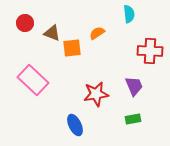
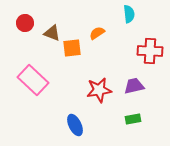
purple trapezoid: rotated 80 degrees counterclockwise
red star: moved 3 px right, 4 px up
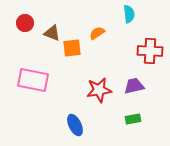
pink rectangle: rotated 32 degrees counterclockwise
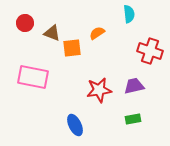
red cross: rotated 15 degrees clockwise
pink rectangle: moved 3 px up
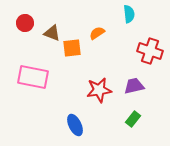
green rectangle: rotated 42 degrees counterclockwise
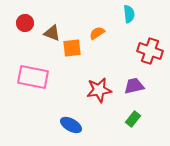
blue ellipse: moved 4 px left; rotated 35 degrees counterclockwise
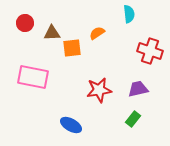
brown triangle: rotated 24 degrees counterclockwise
purple trapezoid: moved 4 px right, 3 px down
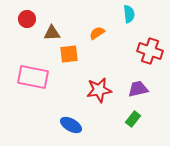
red circle: moved 2 px right, 4 px up
orange square: moved 3 px left, 6 px down
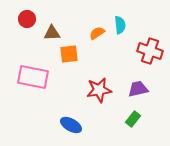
cyan semicircle: moved 9 px left, 11 px down
